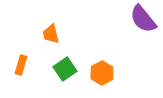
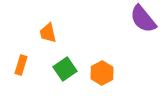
orange trapezoid: moved 3 px left, 1 px up
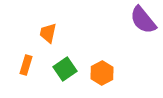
purple semicircle: moved 1 px down
orange trapezoid: rotated 25 degrees clockwise
orange rectangle: moved 5 px right
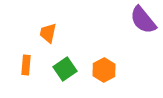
orange rectangle: rotated 12 degrees counterclockwise
orange hexagon: moved 2 px right, 3 px up
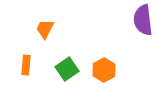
purple semicircle: rotated 32 degrees clockwise
orange trapezoid: moved 3 px left, 4 px up; rotated 15 degrees clockwise
green square: moved 2 px right
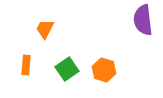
orange hexagon: rotated 15 degrees counterclockwise
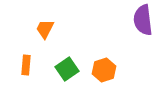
orange hexagon: rotated 25 degrees clockwise
